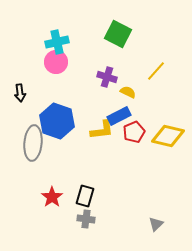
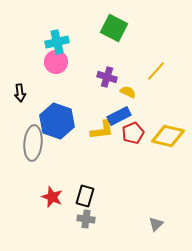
green square: moved 4 px left, 6 px up
red pentagon: moved 1 px left, 1 px down
red star: rotated 15 degrees counterclockwise
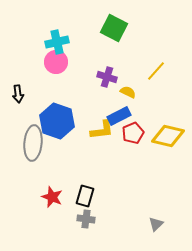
black arrow: moved 2 px left, 1 px down
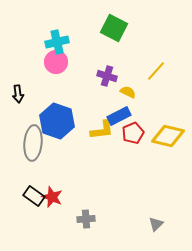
purple cross: moved 1 px up
black rectangle: moved 51 px left; rotated 70 degrees counterclockwise
gray cross: rotated 12 degrees counterclockwise
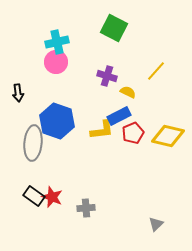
black arrow: moved 1 px up
gray cross: moved 11 px up
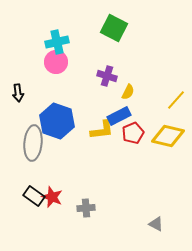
yellow line: moved 20 px right, 29 px down
yellow semicircle: rotated 91 degrees clockwise
gray triangle: rotated 49 degrees counterclockwise
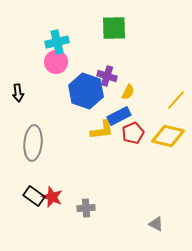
green square: rotated 28 degrees counterclockwise
blue hexagon: moved 29 px right, 30 px up
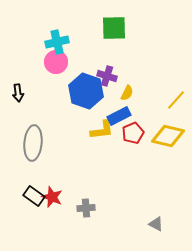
yellow semicircle: moved 1 px left, 1 px down
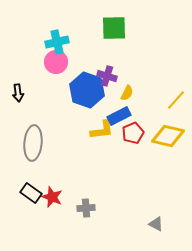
blue hexagon: moved 1 px right, 1 px up
black rectangle: moved 3 px left, 3 px up
